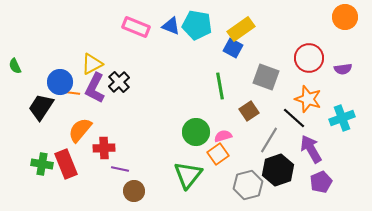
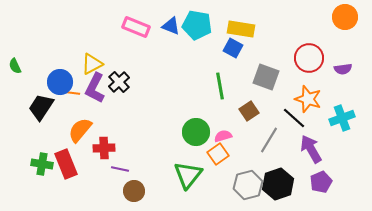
yellow rectangle: rotated 44 degrees clockwise
black hexagon: moved 14 px down
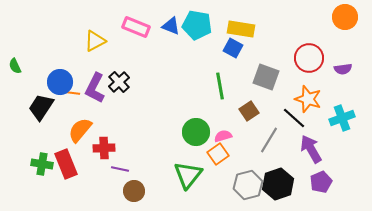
yellow triangle: moved 3 px right, 23 px up
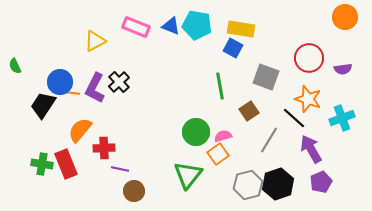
black trapezoid: moved 2 px right, 2 px up
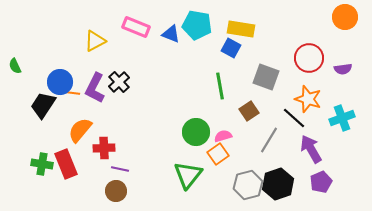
blue triangle: moved 8 px down
blue square: moved 2 px left
brown circle: moved 18 px left
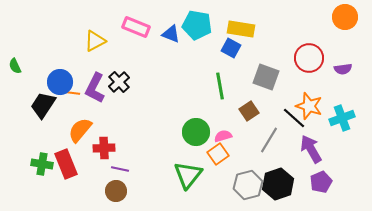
orange star: moved 1 px right, 7 px down
